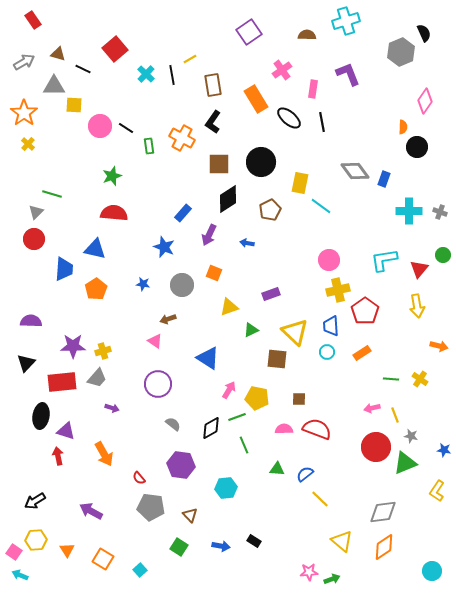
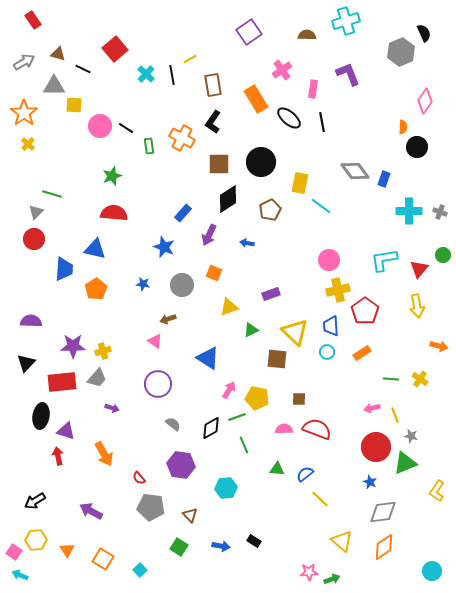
blue star at (444, 450): moved 74 px left, 32 px down; rotated 16 degrees clockwise
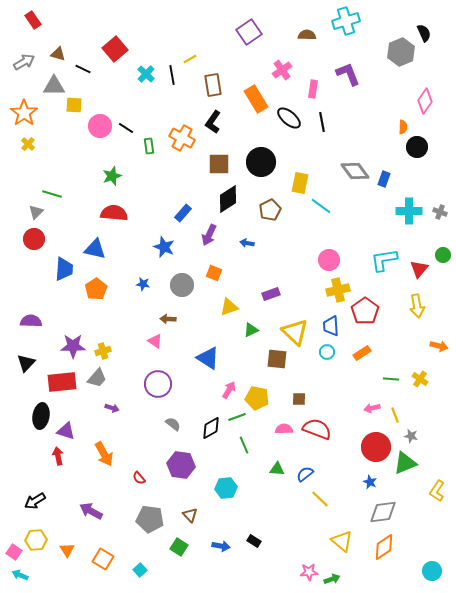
brown arrow at (168, 319): rotated 21 degrees clockwise
gray pentagon at (151, 507): moved 1 px left, 12 px down
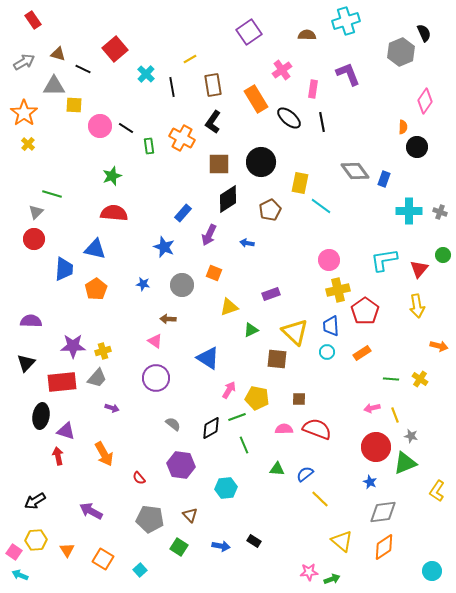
black line at (172, 75): moved 12 px down
purple circle at (158, 384): moved 2 px left, 6 px up
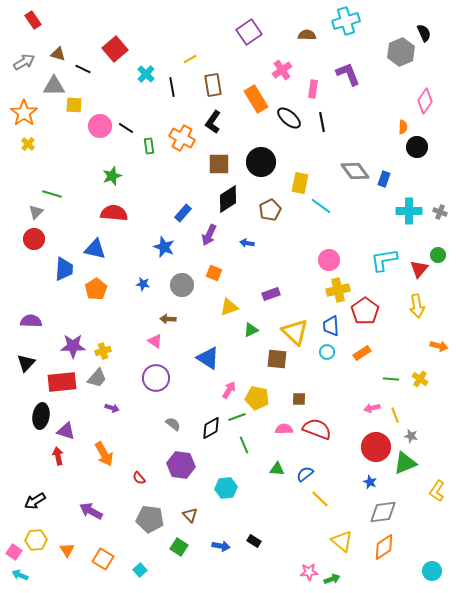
green circle at (443, 255): moved 5 px left
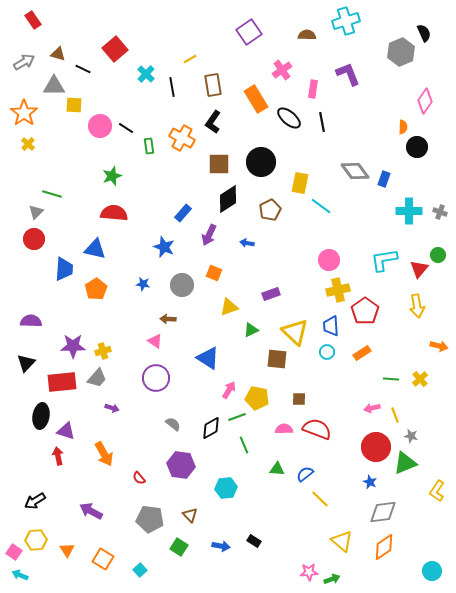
yellow cross at (420, 379): rotated 14 degrees clockwise
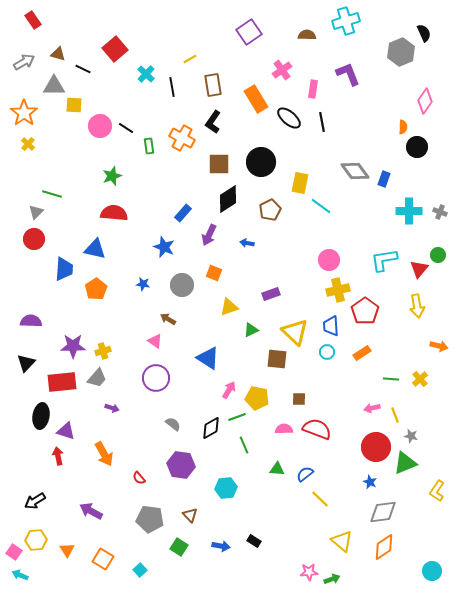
brown arrow at (168, 319): rotated 28 degrees clockwise
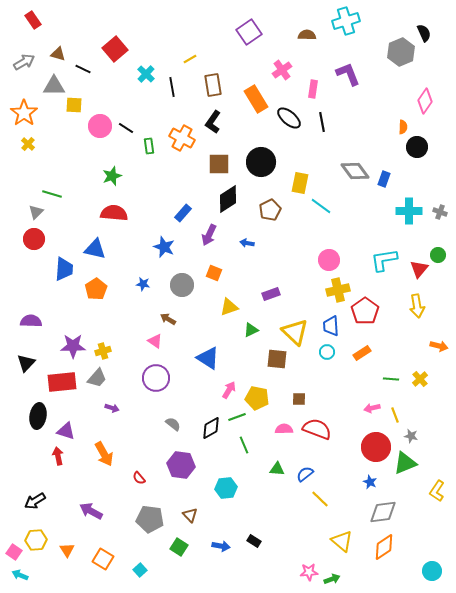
black ellipse at (41, 416): moved 3 px left
